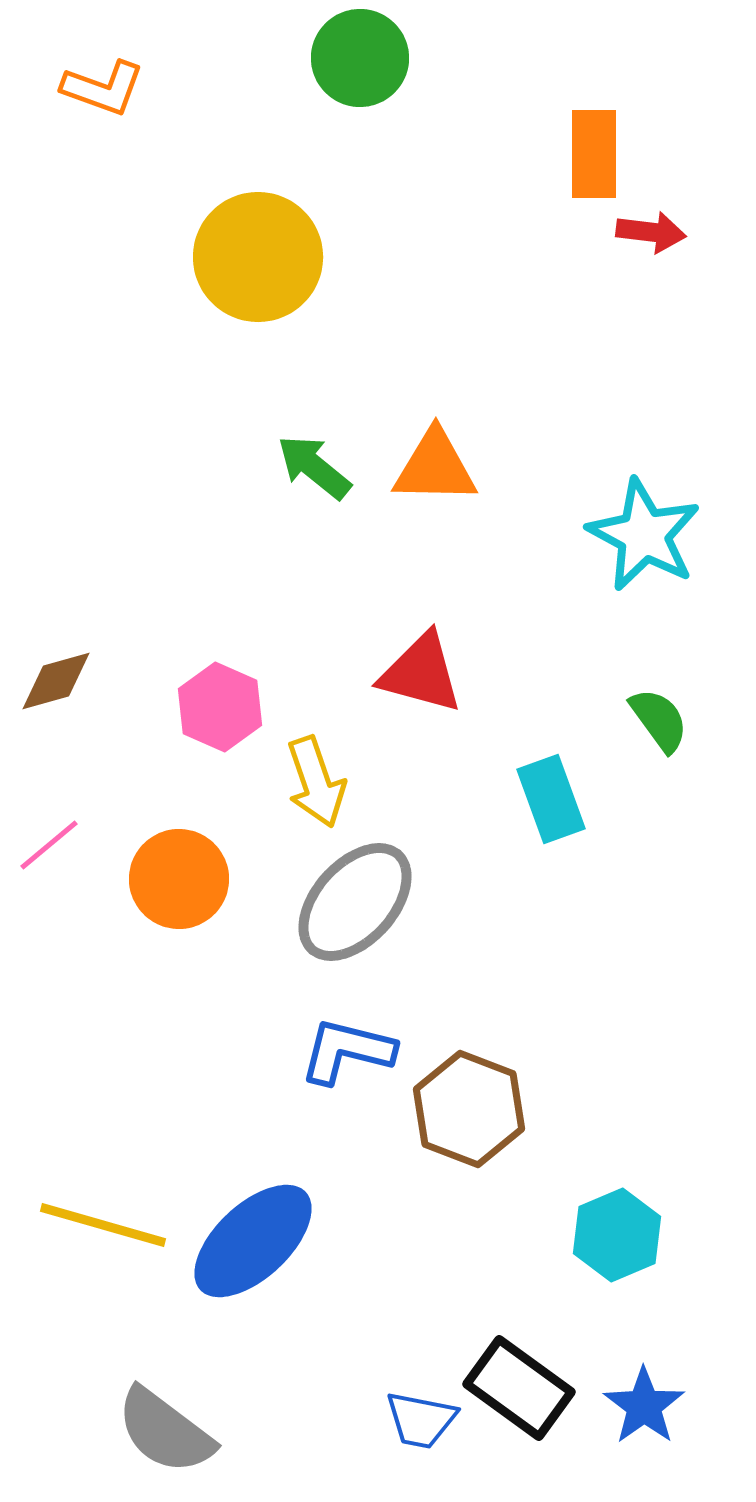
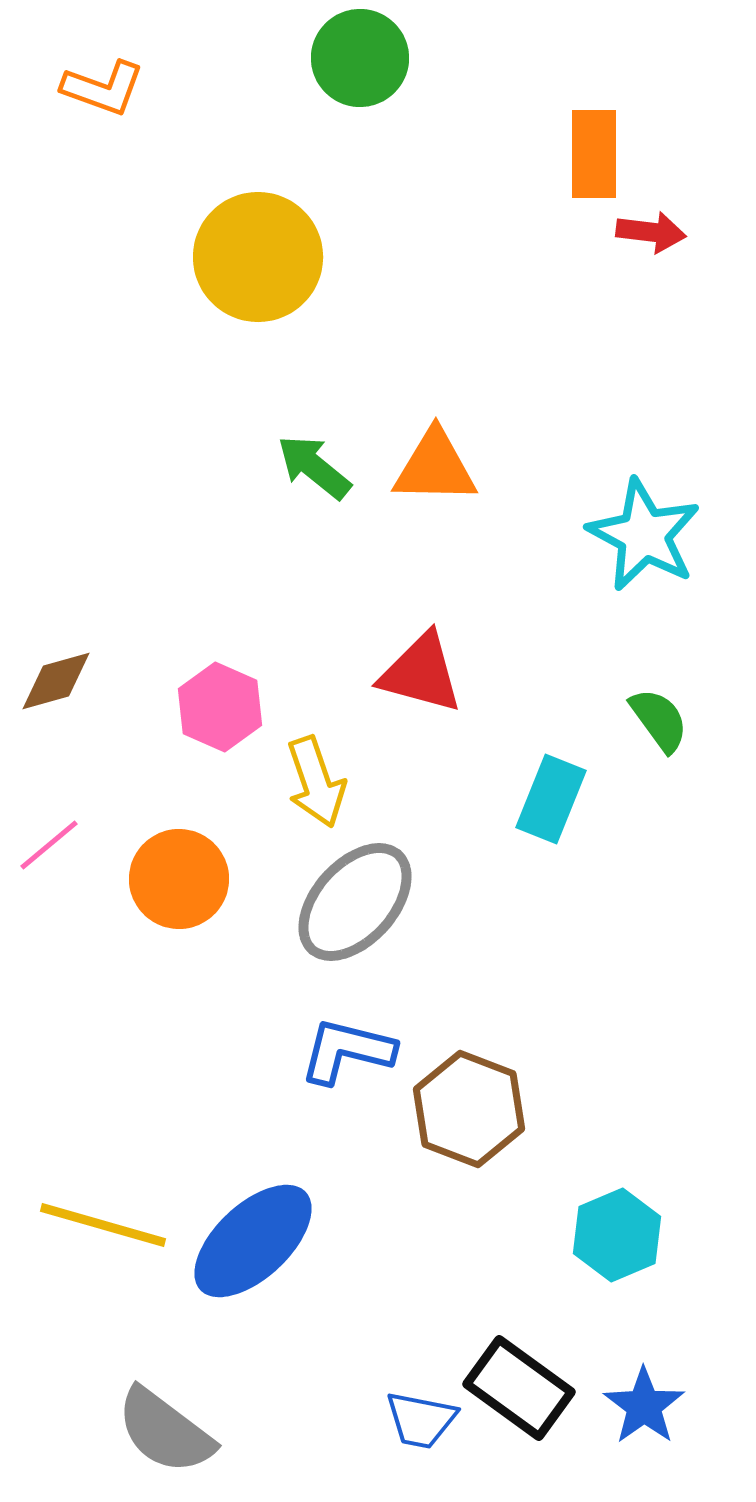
cyan rectangle: rotated 42 degrees clockwise
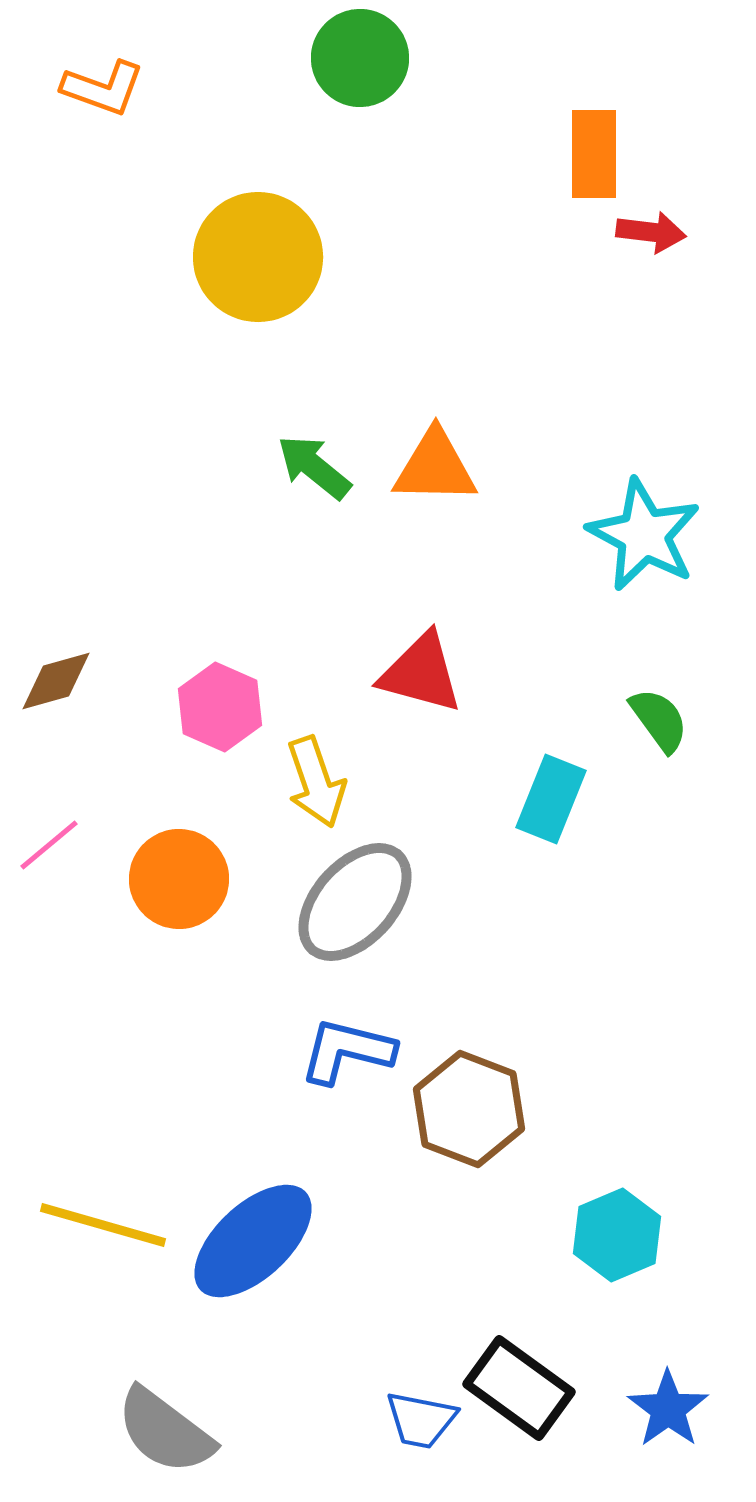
blue star: moved 24 px right, 3 px down
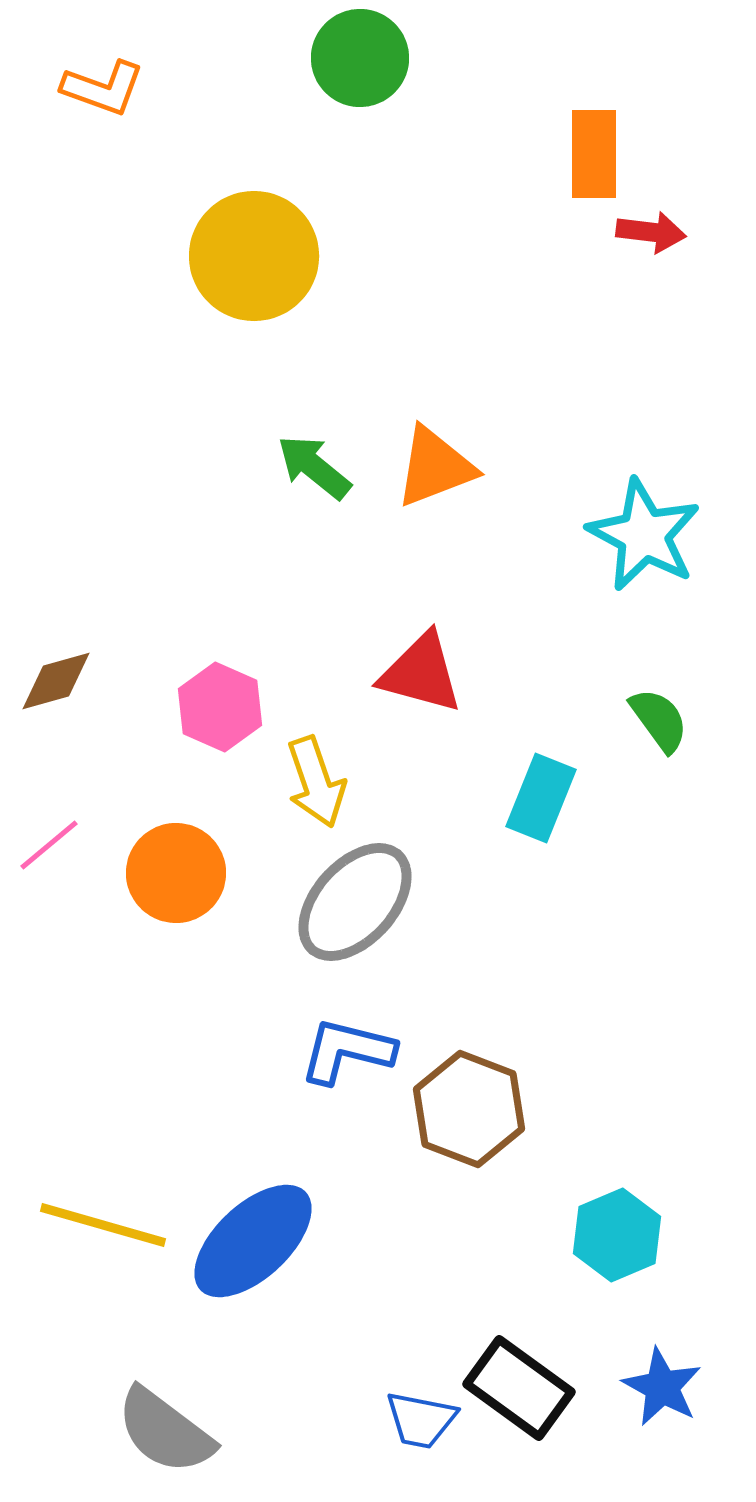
yellow circle: moved 4 px left, 1 px up
orange triangle: rotated 22 degrees counterclockwise
cyan rectangle: moved 10 px left, 1 px up
orange circle: moved 3 px left, 6 px up
blue star: moved 6 px left, 22 px up; rotated 8 degrees counterclockwise
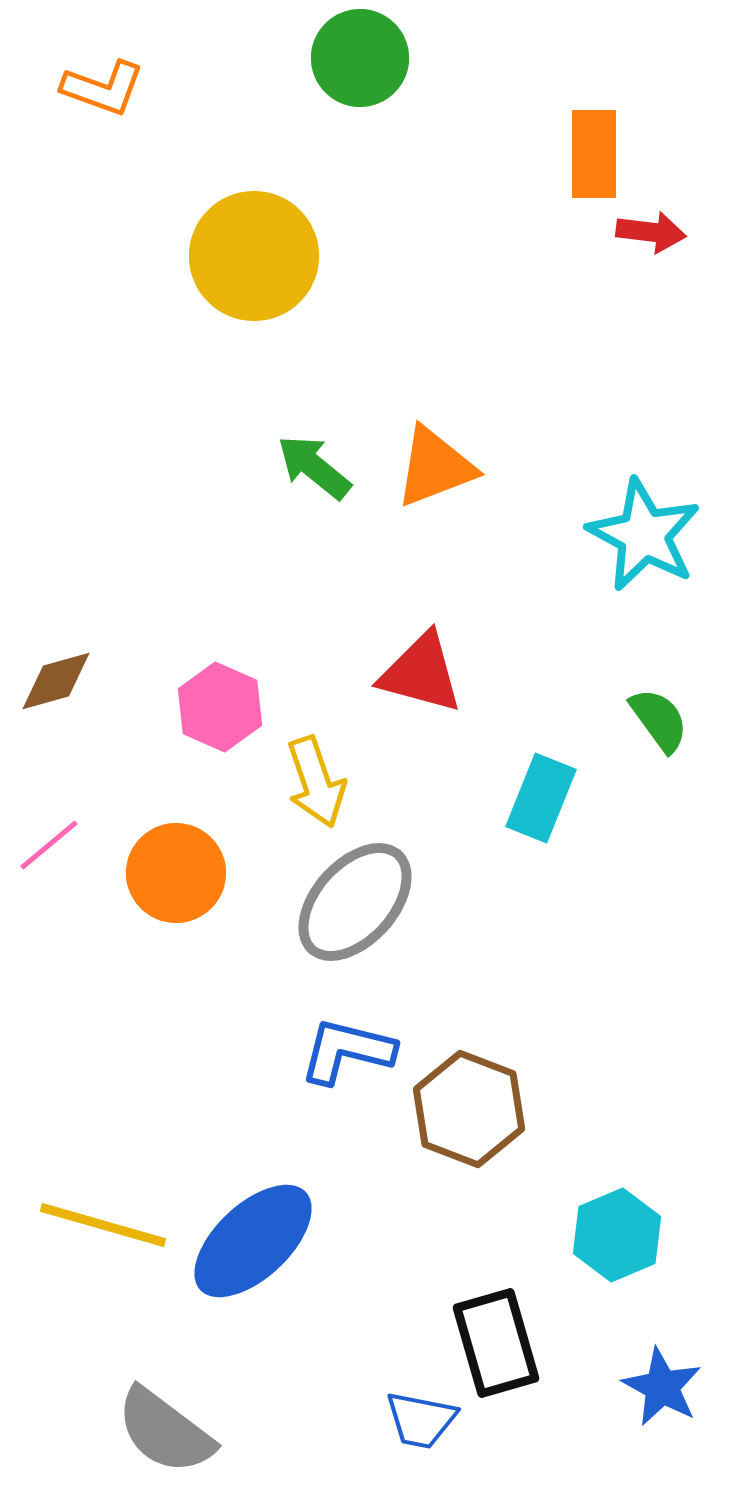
black rectangle: moved 23 px left, 45 px up; rotated 38 degrees clockwise
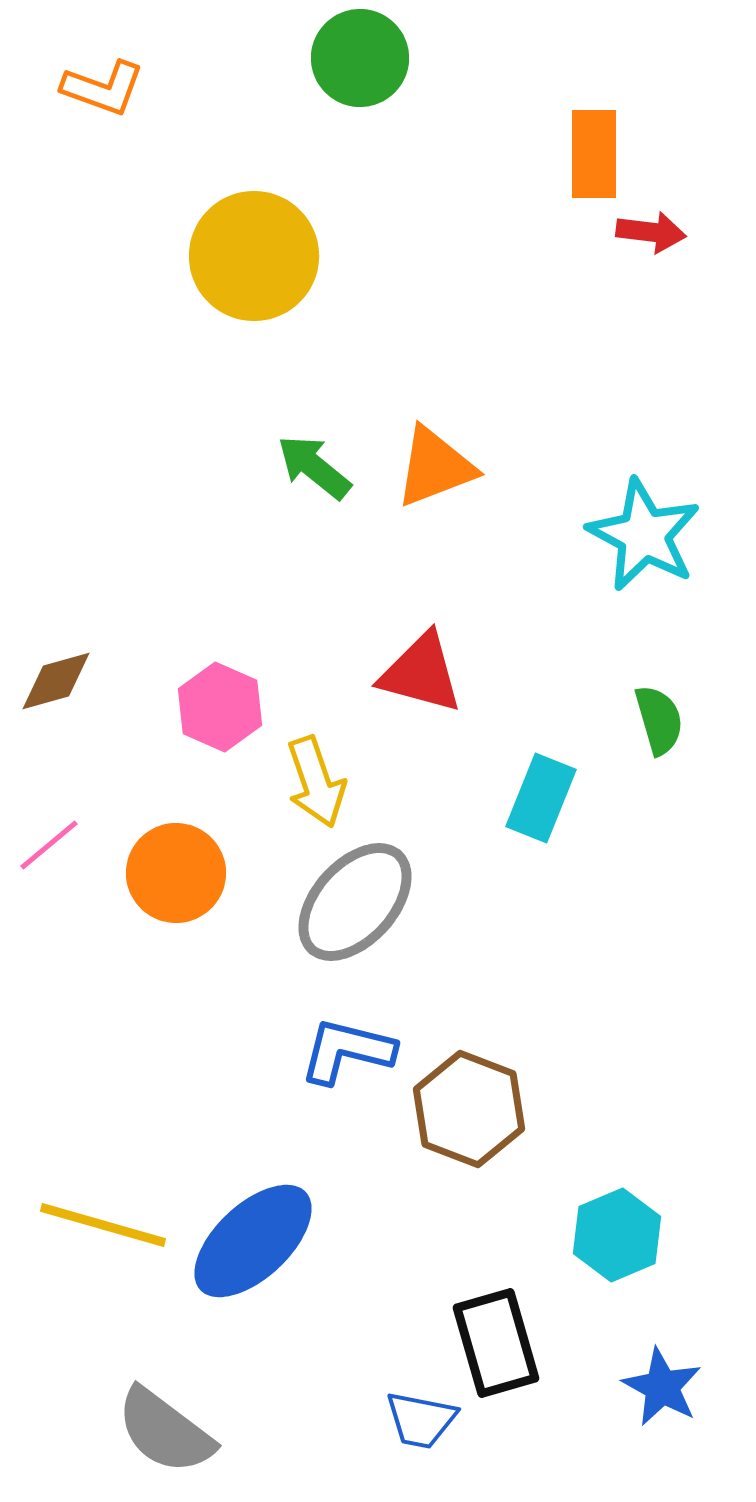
green semicircle: rotated 20 degrees clockwise
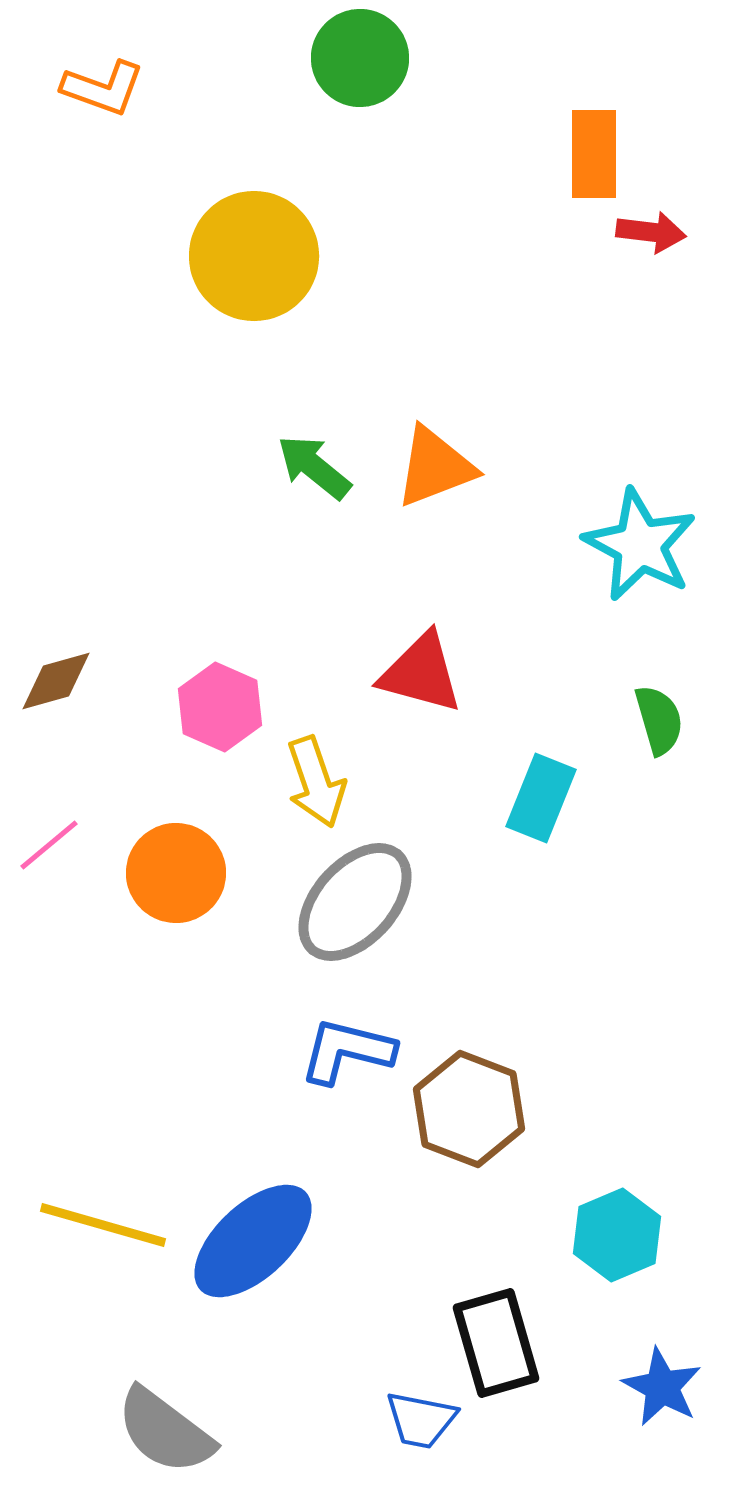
cyan star: moved 4 px left, 10 px down
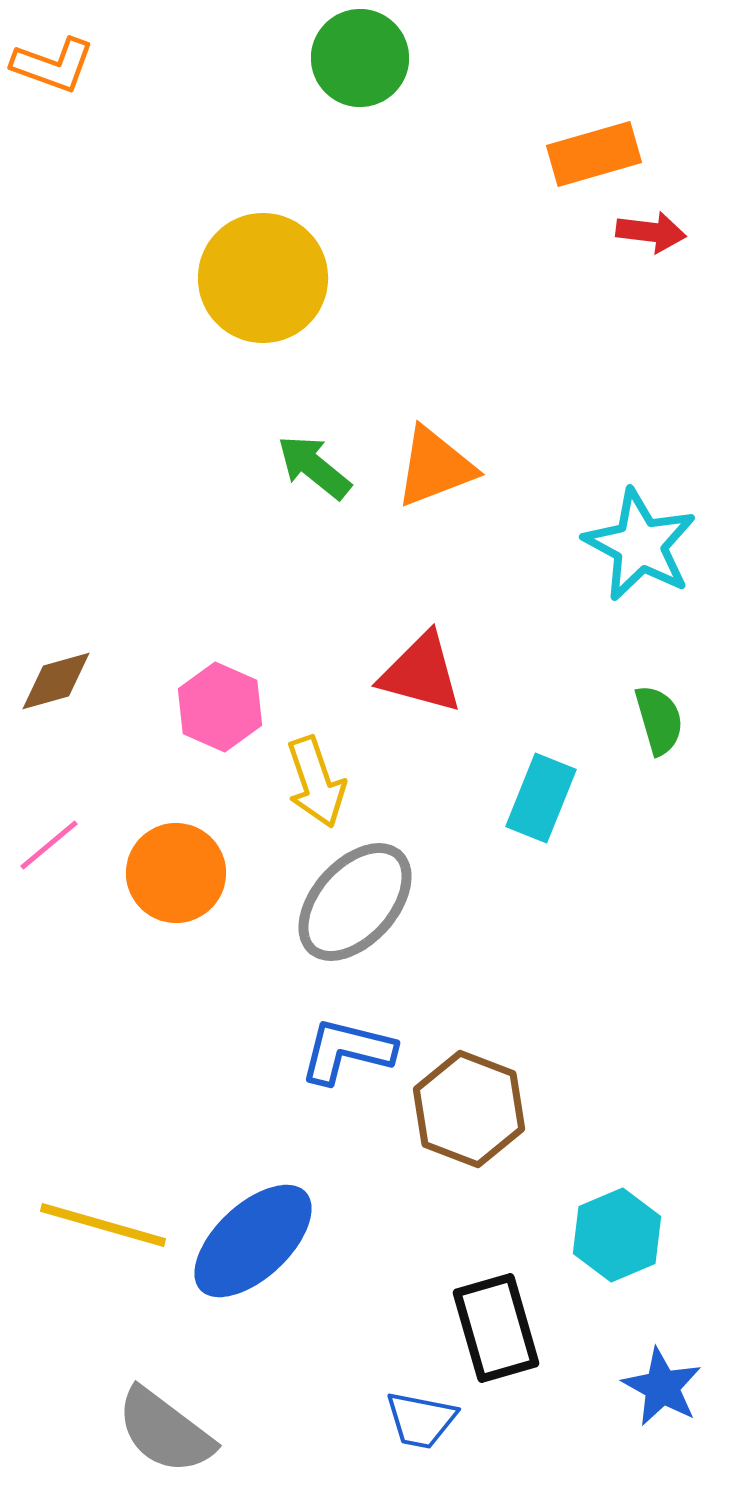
orange L-shape: moved 50 px left, 23 px up
orange rectangle: rotated 74 degrees clockwise
yellow circle: moved 9 px right, 22 px down
black rectangle: moved 15 px up
